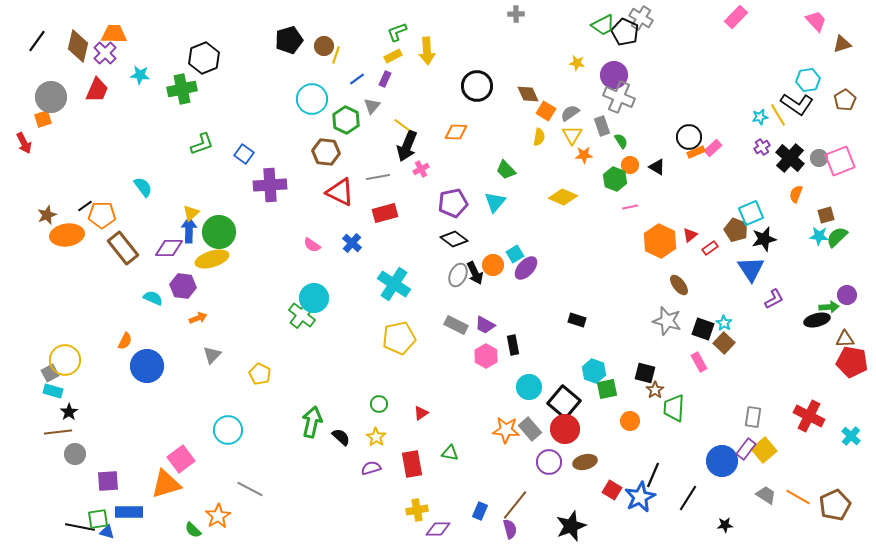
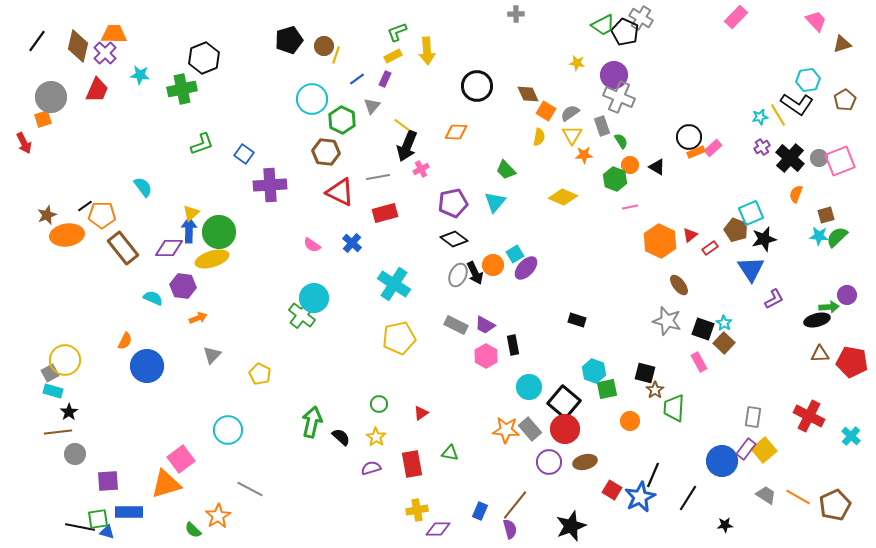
green hexagon at (346, 120): moved 4 px left
brown triangle at (845, 339): moved 25 px left, 15 px down
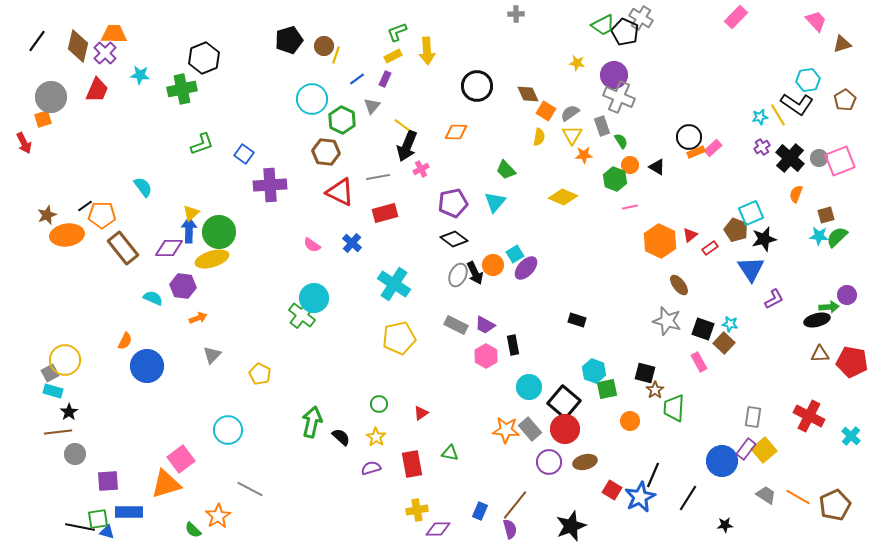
cyan star at (724, 323): moved 6 px right, 1 px down; rotated 21 degrees counterclockwise
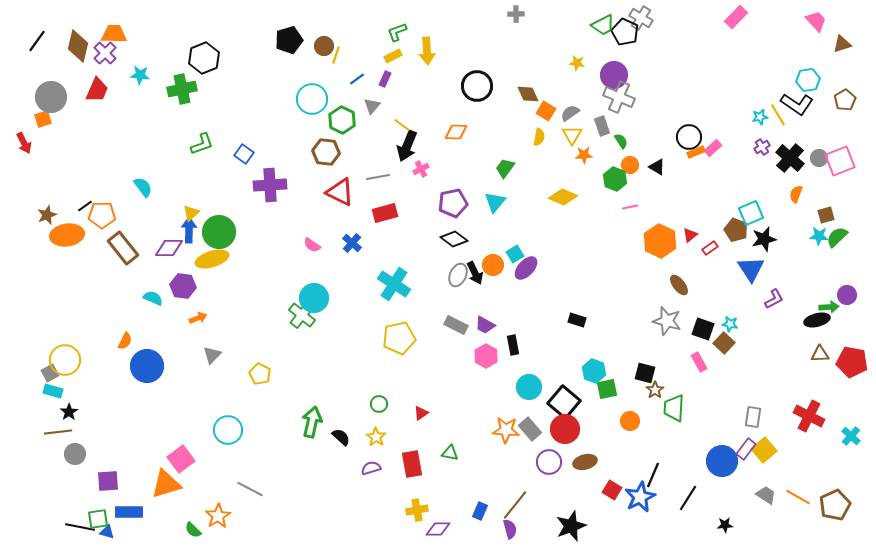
green trapezoid at (506, 170): moved 1 px left, 2 px up; rotated 80 degrees clockwise
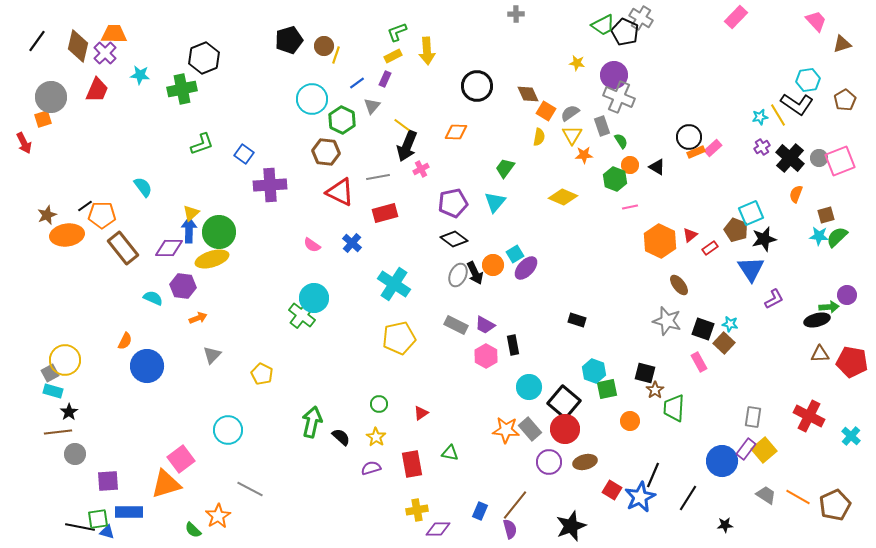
blue line at (357, 79): moved 4 px down
yellow pentagon at (260, 374): moved 2 px right
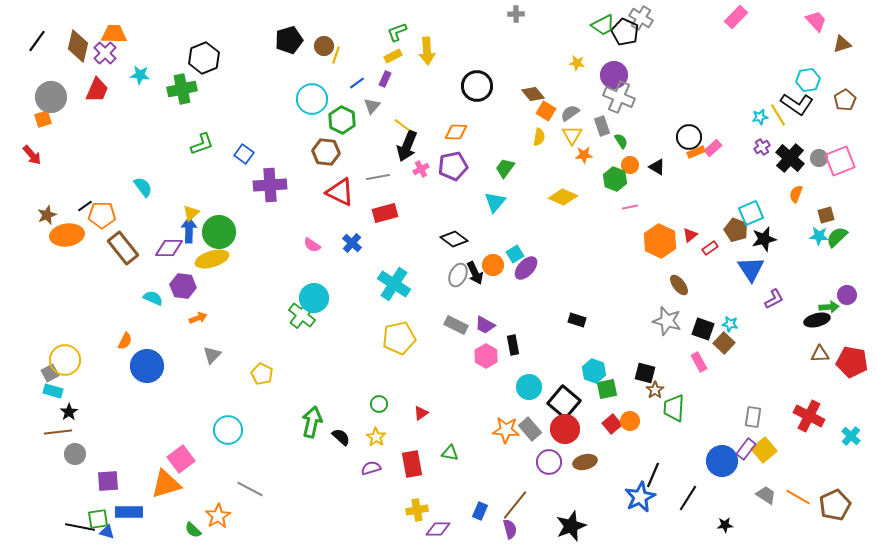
brown diamond at (528, 94): moved 5 px right; rotated 15 degrees counterclockwise
red arrow at (24, 143): moved 8 px right, 12 px down; rotated 15 degrees counterclockwise
purple pentagon at (453, 203): moved 37 px up
red square at (612, 490): moved 66 px up; rotated 18 degrees clockwise
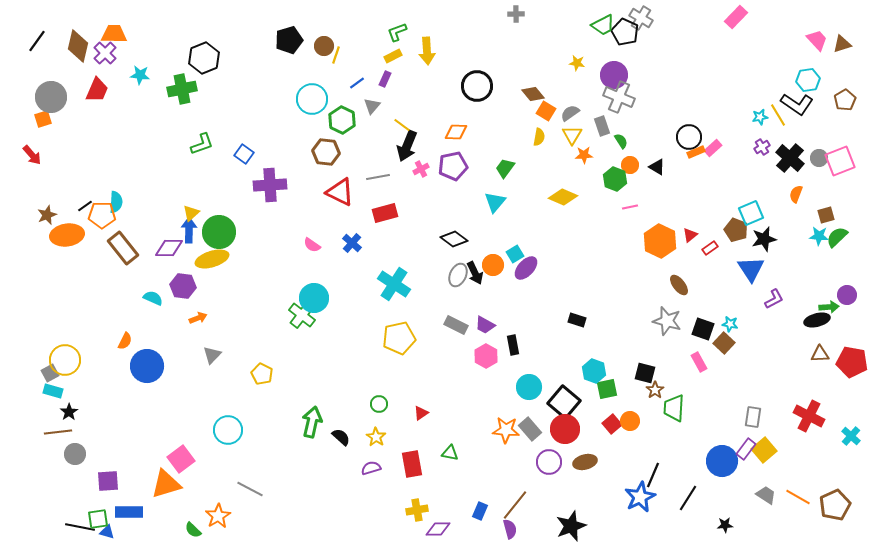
pink trapezoid at (816, 21): moved 1 px right, 19 px down
cyan semicircle at (143, 187): moved 27 px left, 15 px down; rotated 40 degrees clockwise
